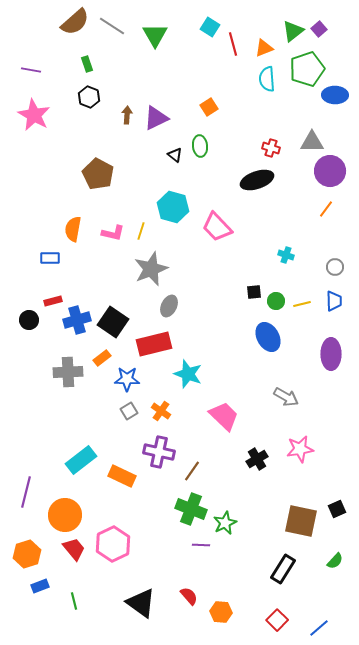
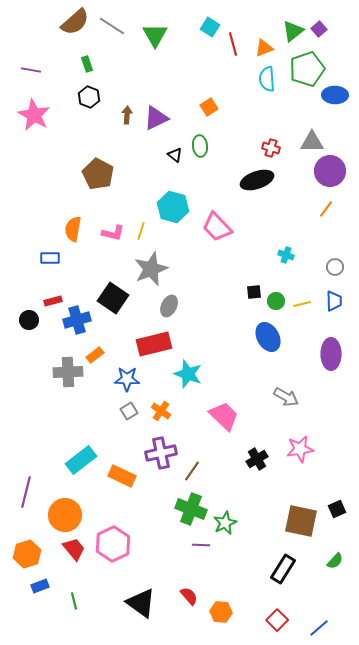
black square at (113, 322): moved 24 px up
orange rectangle at (102, 358): moved 7 px left, 3 px up
purple cross at (159, 452): moved 2 px right, 1 px down; rotated 24 degrees counterclockwise
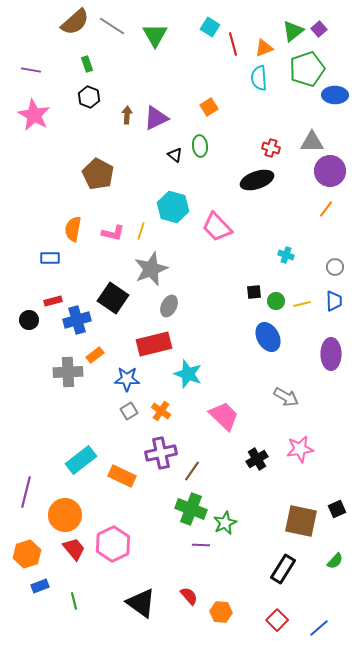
cyan semicircle at (267, 79): moved 8 px left, 1 px up
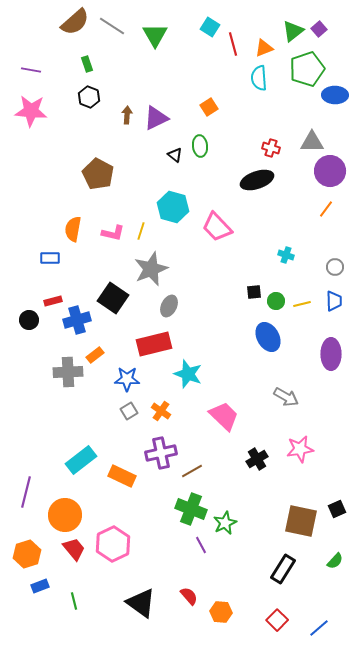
pink star at (34, 115): moved 3 px left, 4 px up; rotated 24 degrees counterclockwise
brown line at (192, 471): rotated 25 degrees clockwise
purple line at (201, 545): rotated 60 degrees clockwise
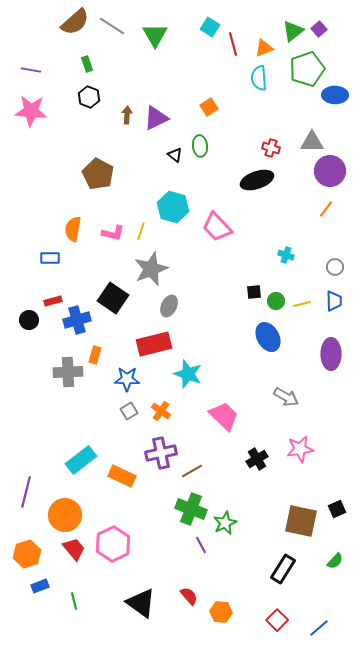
orange rectangle at (95, 355): rotated 36 degrees counterclockwise
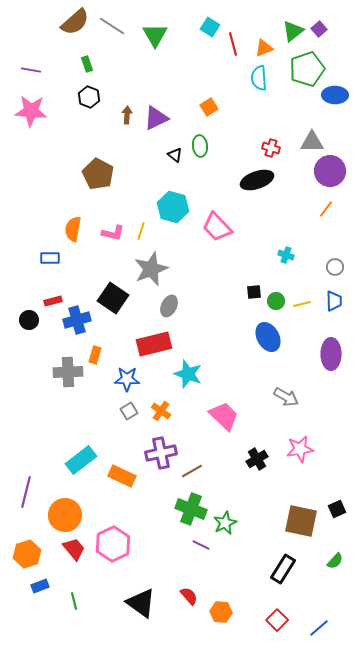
purple line at (201, 545): rotated 36 degrees counterclockwise
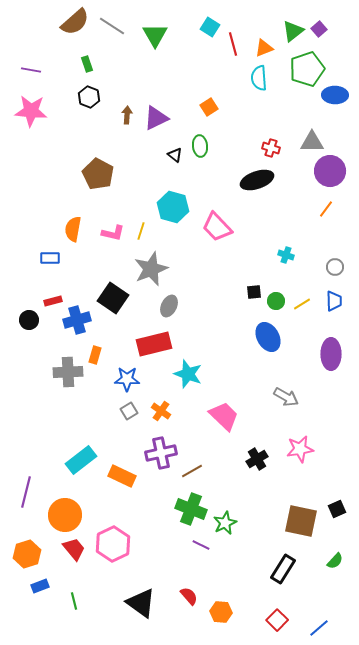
yellow line at (302, 304): rotated 18 degrees counterclockwise
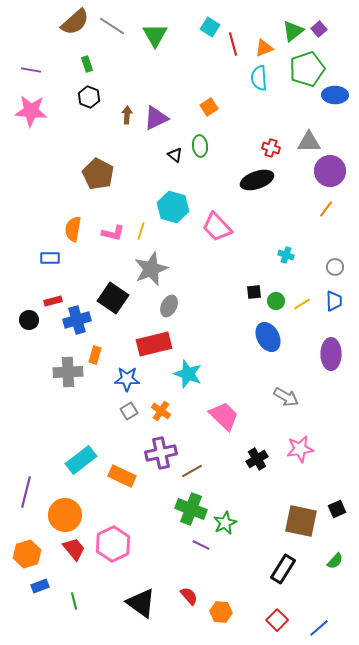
gray triangle at (312, 142): moved 3 px left
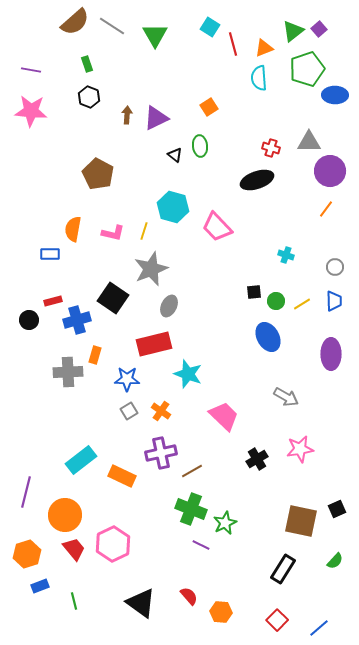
yellow line at (141, 231): moved 3 px right
blue rectangle at (50, 258): moved 4 px up
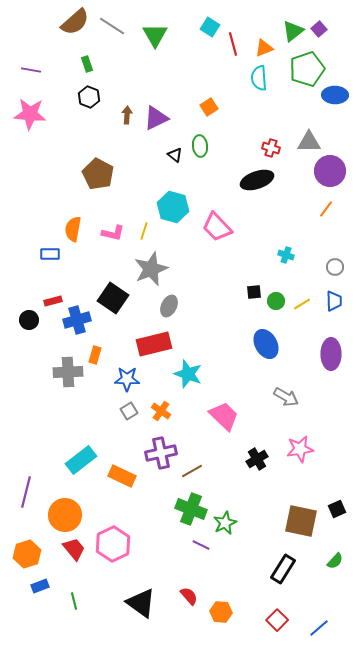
pink star at (31, 111): moved 1 px left, 3 px down
blue ellipse at (268, 337): moved 2 px left, 7 px down
